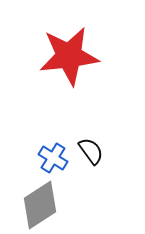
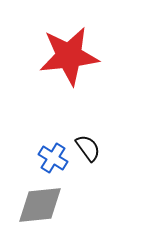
black semicircle: moved 3 px left, 3 px up
gray diamond: rotated 27 degrees clockwise
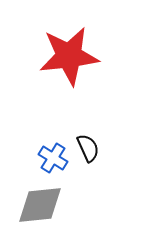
black semicircle: rotated 12 degrees clockwise
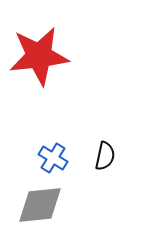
red star: moved 30 px left
black semicircle: moved 17 px right, 8 px down; rotated 36 degrees clockwise
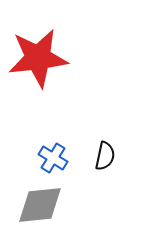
red star: moved 1 px left, 2 px down
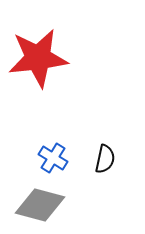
black semicircle: moved 3 px down
gray diamond: rotated 21 degrees clockwise
